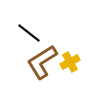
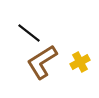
yellow cross: moved 10 px right
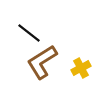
yellow cross: moved 1 px right, 6 px down
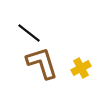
brown L-shape: moved 1 px down; rotated 105 degrees clockwise
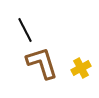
black line: moved 4 px left, 3 px up; rotated 25 degrees clockwise
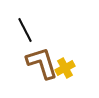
yellow cross: moved 16 px left
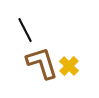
yellow cross: moved 4 px right, 2 px up; rotated 18 degrees counterclockwise
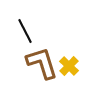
black line: moved 1 px down
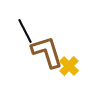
brown L-shape: moved 5 px right, 11 px up
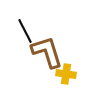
yellow cross: moved 3 px left, 8 px down; rotated 36 degrees counterclockwise
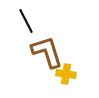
black line: moved 1 px right, 10 px up
